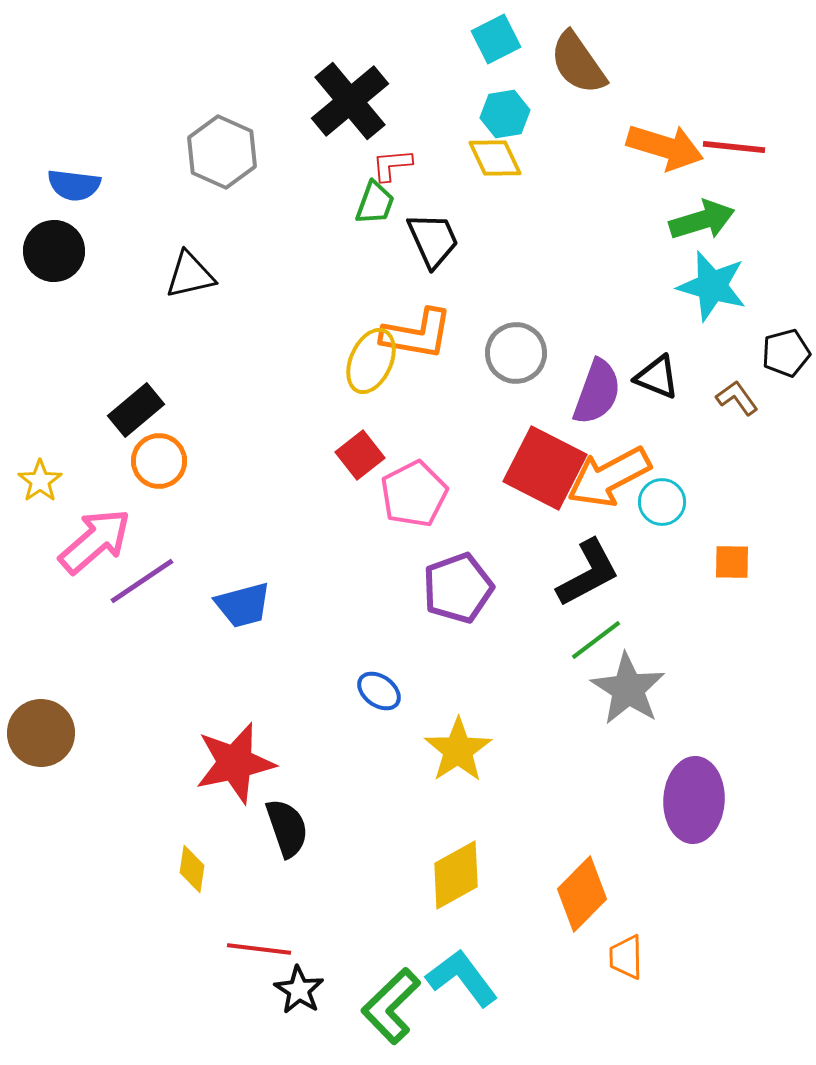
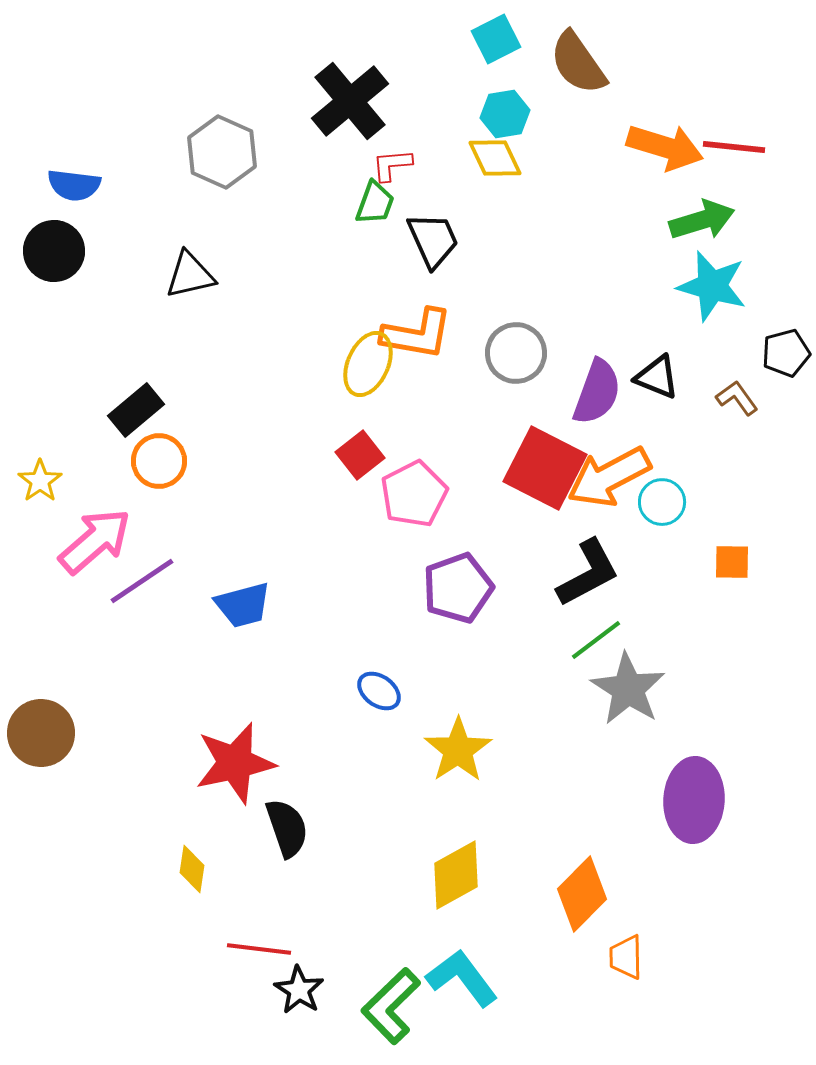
yellow ellipse at (371, 361): moved 3 px left, 3 px down
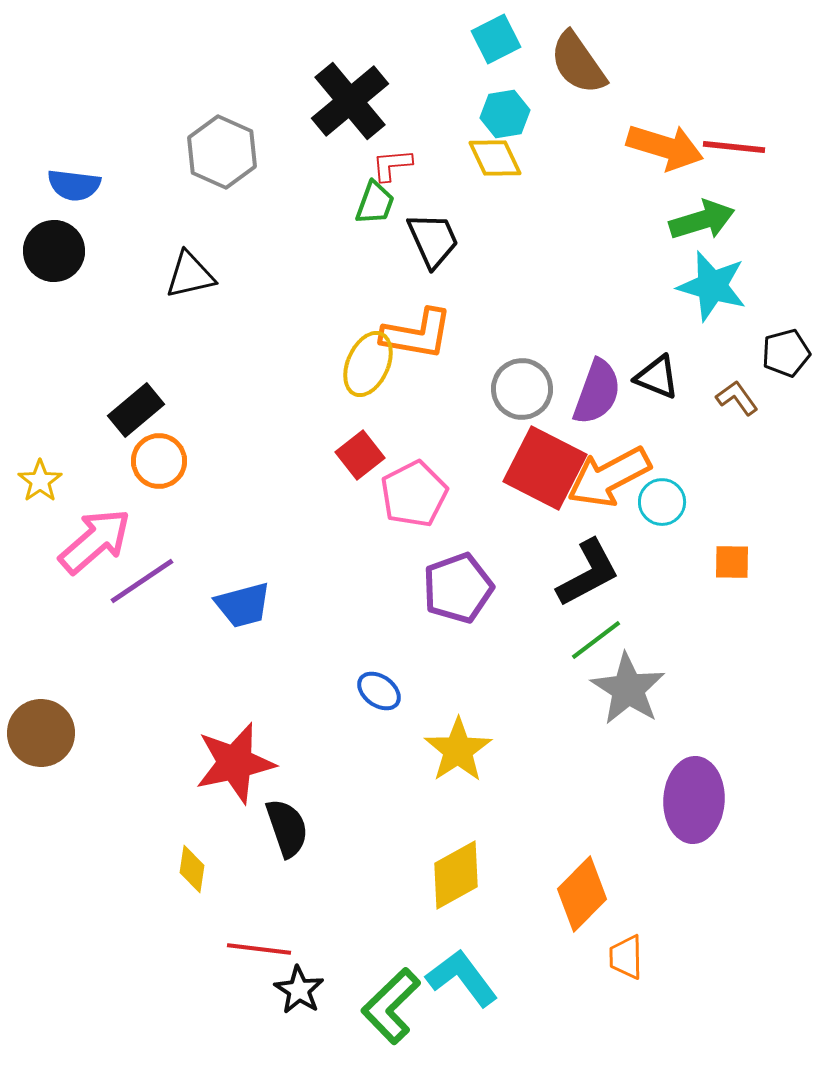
gray circle at (516, 353): moved 6 px right, 36 px down
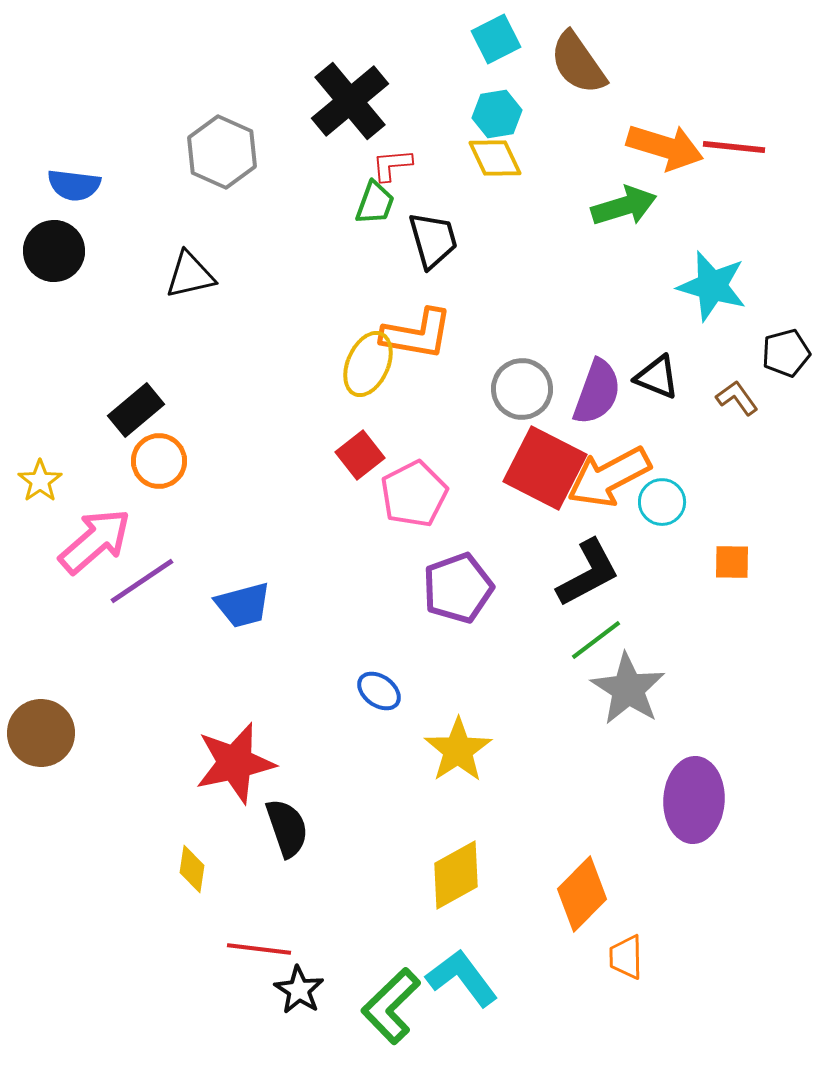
cyan hexagon at (505, 114): moved 8 px left
green arrow at (702, 220): moved 78 px left, 14 px up
black trapezoid at (433, 240): rotated 8 degrees clockwise
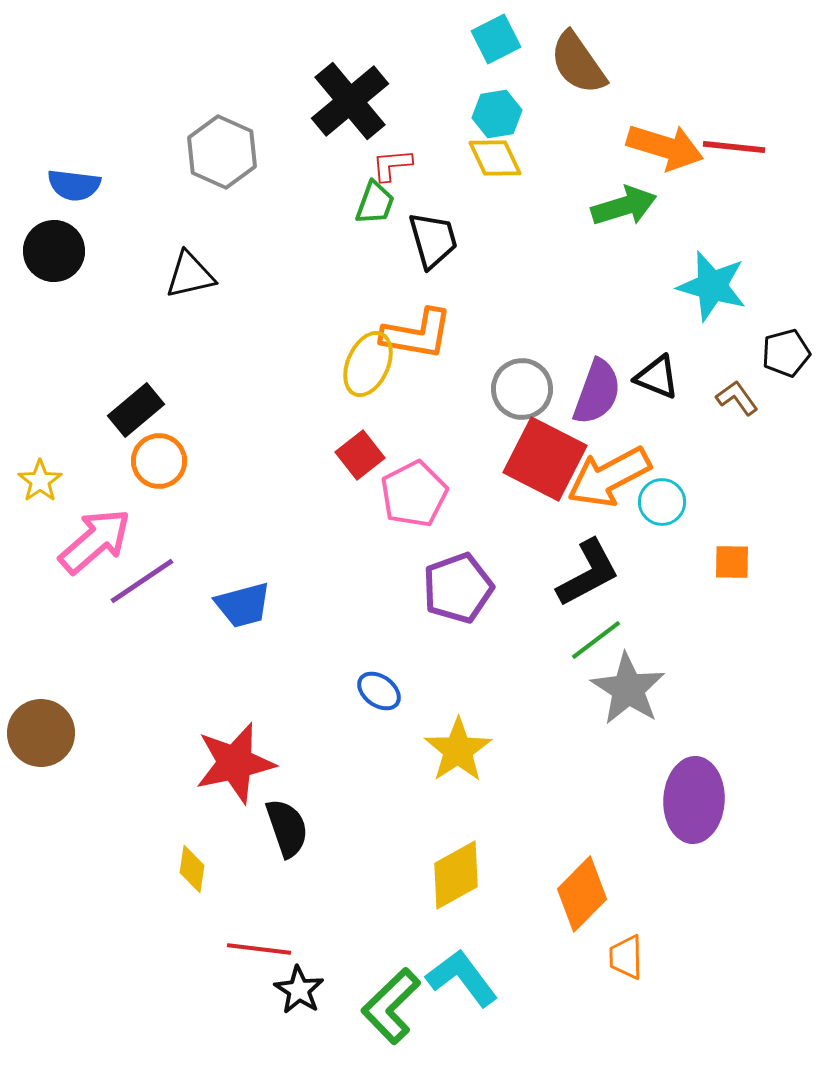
red square at (545, 468): moved 9 px up
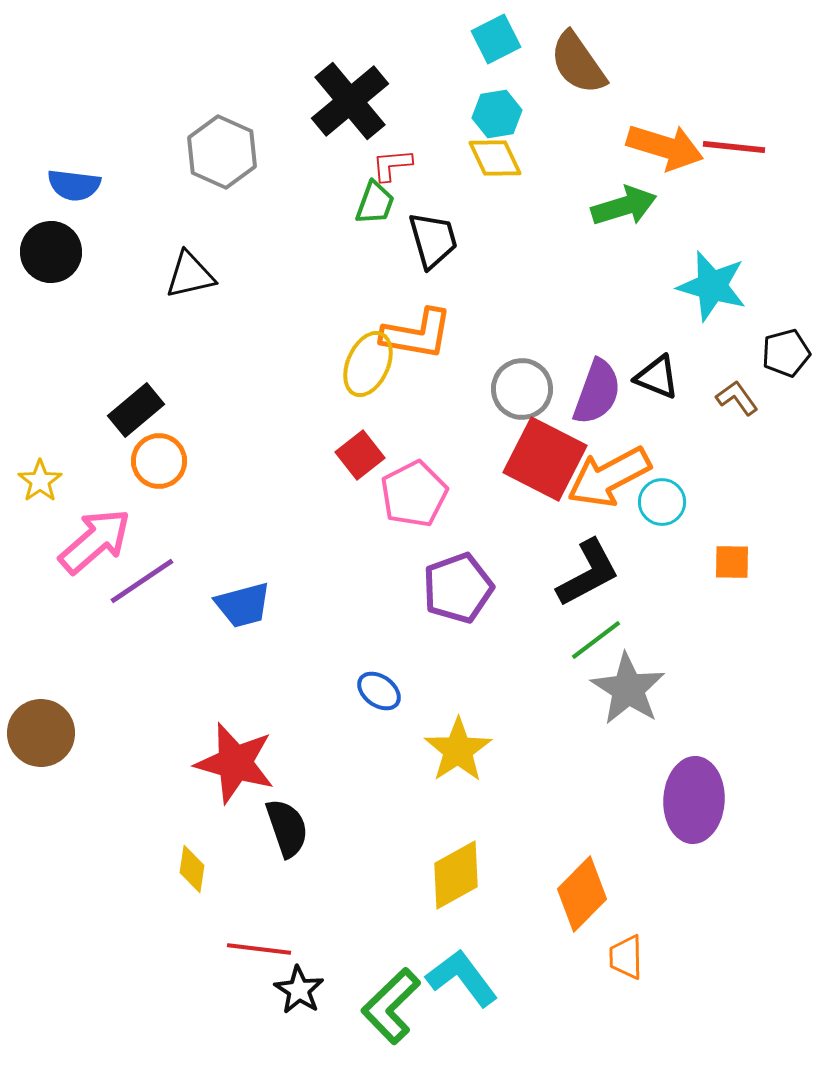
black circle at (54, 251): moved 3 px left, 1 px down
red star at (235, 763): rotated 28 degrees clockwise
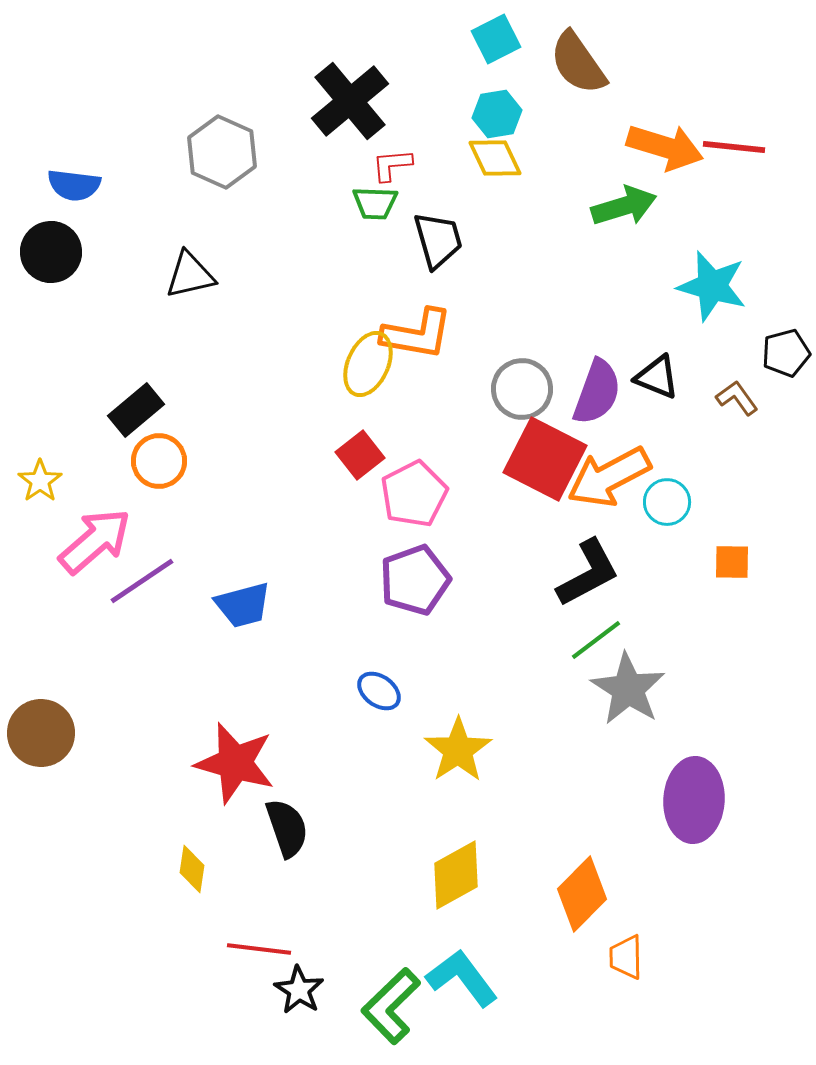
green trapezoid at (375, 203): rotated 72 degrees clockwise
black trapezoid at (433, 240): moved 5 px right
cyan circle at (662, 502): moved 5 px right
purple pentagon at (458, 588): moved 43 px left, 8 px up
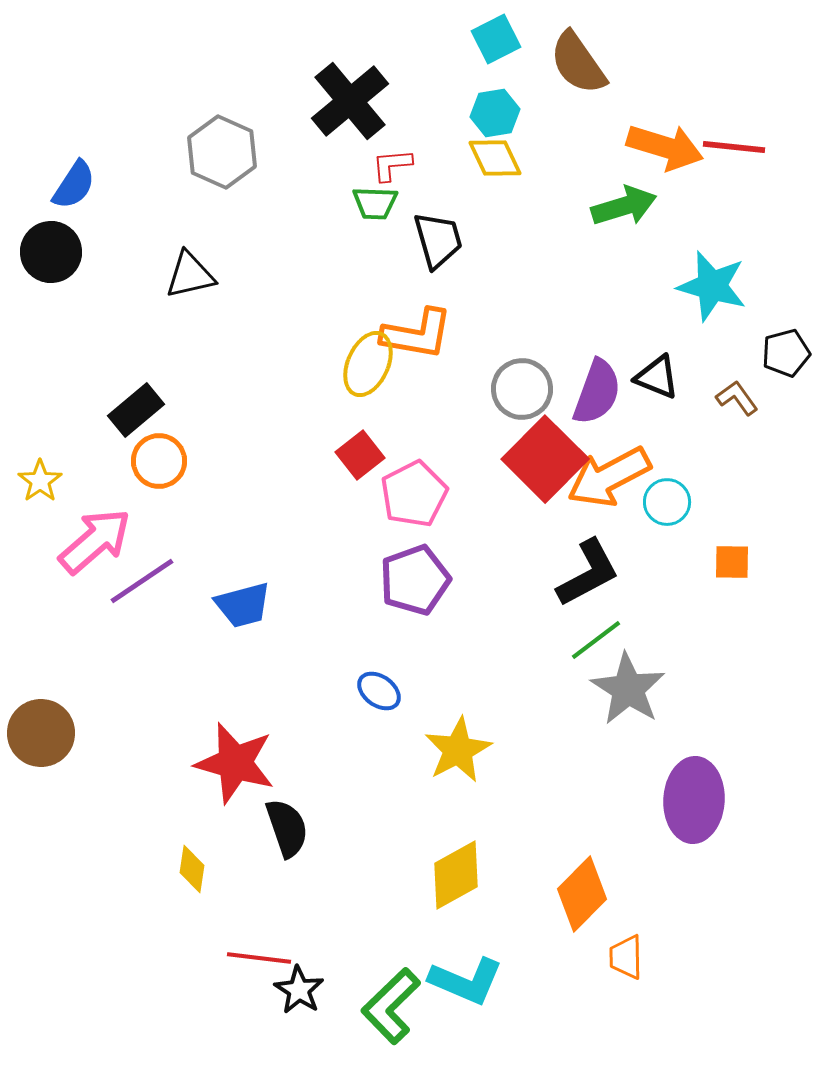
cyan hexagon at (497, 114): moved 2 px left, 1 px up
blue semicircle at (74, 185): rotated 64 degrees counterclockwise
red square at (545, 459): rotated 18 degrees clockwise
yellow star at (458, 750): rotated 6 degrees clockwise
red line at (259, 949): moved 9 px down
cyan L-shape at (462, 978): moved 4 px right, 3 px down; rotated 150 degrees clockwise
